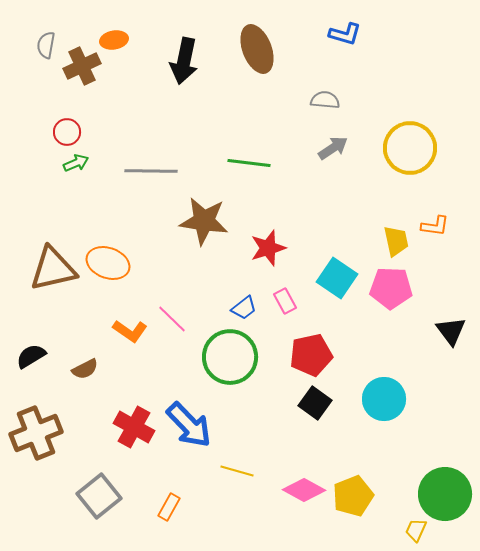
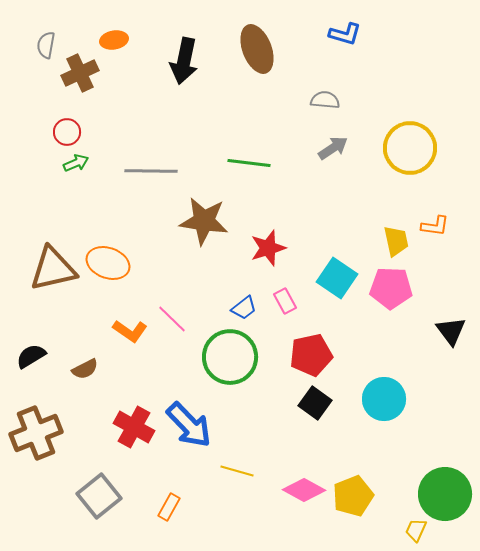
brown cross at (82, 66): moved 2 px left, 7 px down
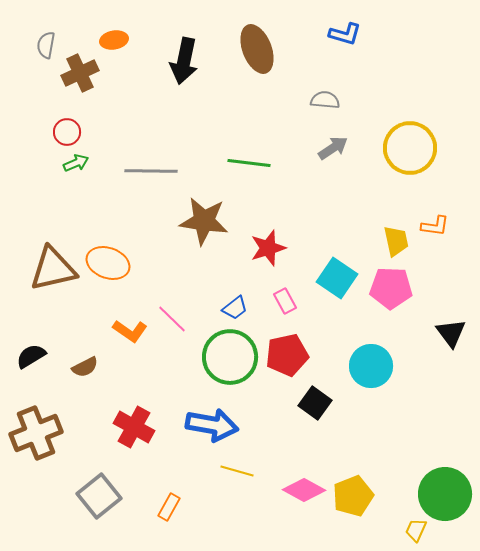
blue trapezoid at (244, 308): moved 9 px left
black triangle at (451, 331): moved 2 px down
red pentagon at (311, 355): moved 24 px left
brown semicircle at (85, 369): moved 2 px up
cyan circle at (384, 399): moved 13 px left, 33 px up
blue arrow at (189, 425): moved 23 px right; rotated 36 degrees counterclockwise
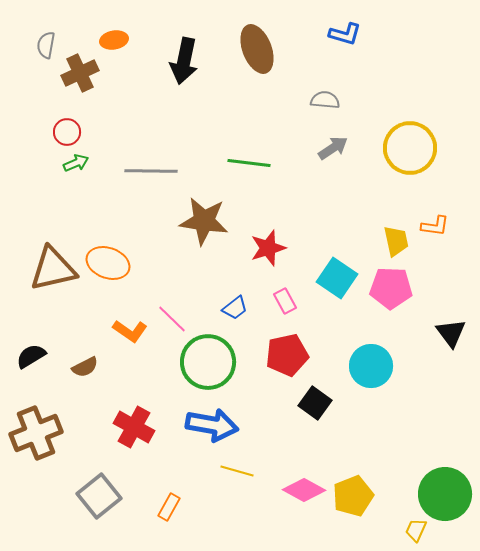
green circle at (230, 357): moved 22 px left, 5 px down
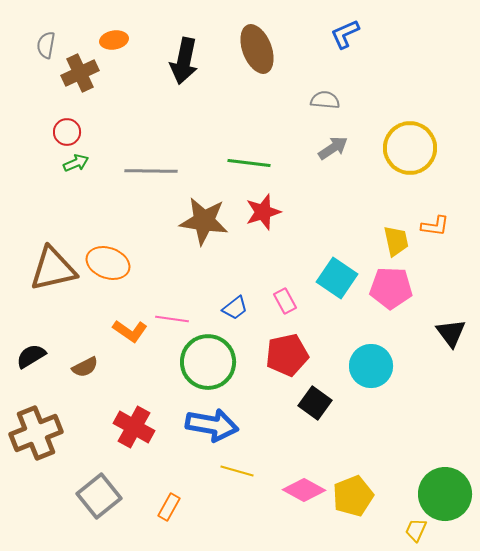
blue L-shape at (345, 34): rotated 140 degrees clockwise
red star at (268, 248): moved 5 px left, 36 px up
pink line at (172, 319): rotated 36 degrees counterclockwise
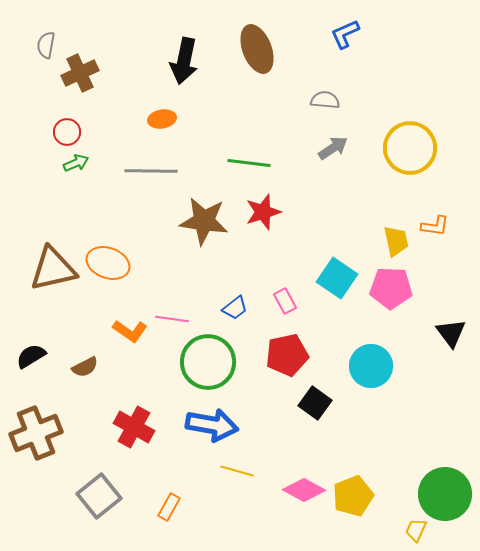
orange ellipse at (114, 40): moved 48 px right, 79 px down
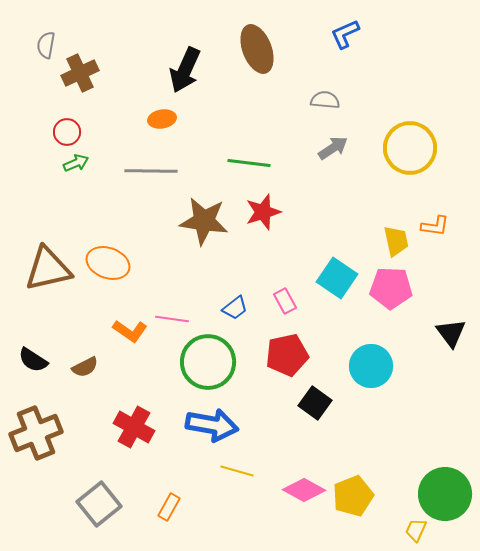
black arrow at (184, 61): moved 1 px right, 9 px down; rotated 12 degrees clockwise
brown triangle at (53, 269): moved 5 px left
black semicircle at (31, 356): moved 2 px right, 4 px down; rotated 116 degrees counterclockwise
gray square at (99, 496): moved 8 px down
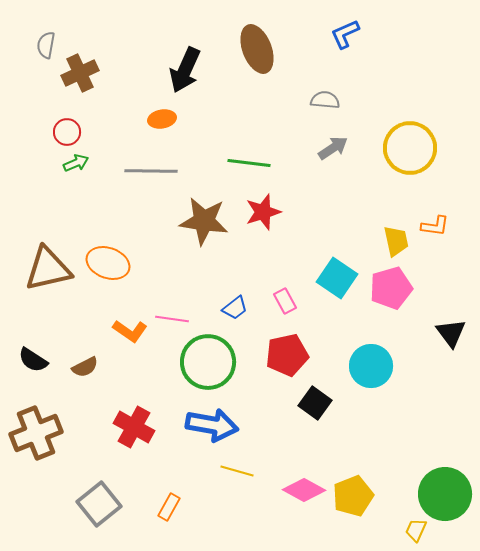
pink pentagon at (391, 288): rotated 18 degrees counterclockwise
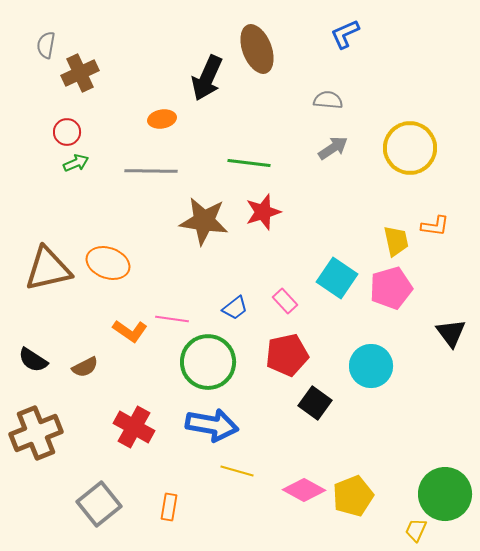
black arrow at (185, 70): moved 22 px right, 8 px down
gray semicircle at (325, 100): moved 3 px right
pink rectangle at (285, 301): rotated 15 degrees counterclockwise
orange rectangle at (169, 507): rotated 20 degrees counterclockwise
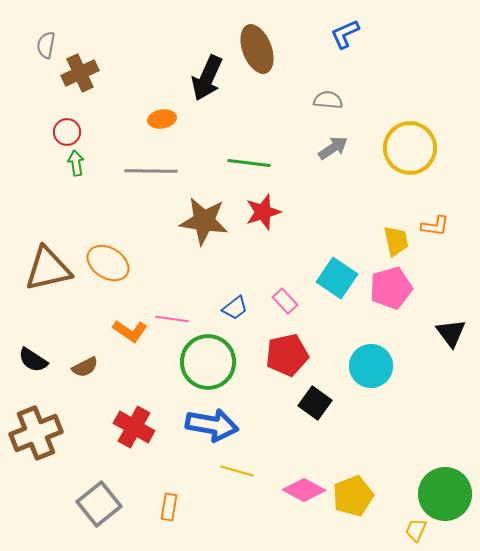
green arrow at (76, 163): rotated 75 degrees counterclockwise
orange ellipse at (108, 263): rotated 12 degrees clockwise
